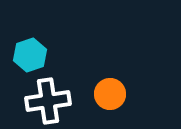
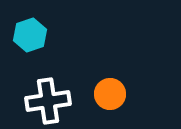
cyan hexagon: moved 20 px up
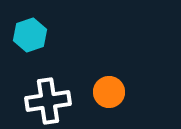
orange circle: moved 1 px left, 2 px up
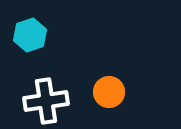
white cross: moved 2 px left
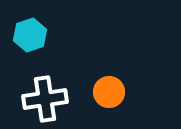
white cross: moved 1 px left, 2 px up
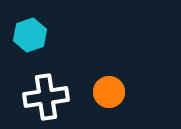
white cross: moved 1 px right, 2 px up
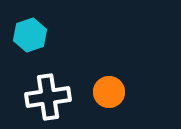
white cross: moved 2 px right
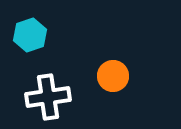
orange circle: moved 4 px right, 16 px up
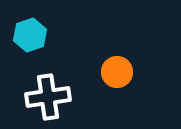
orange circle: moved 4 px right, 4 px up
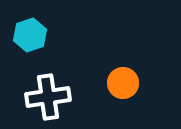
orange circle: moved 6 px right, 11 px down
